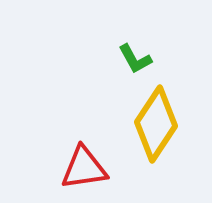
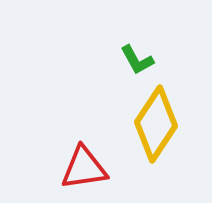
green L-shape: moved 2 px right, 1 px down
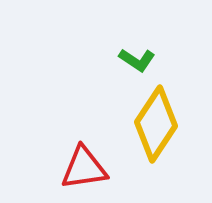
green L-shape: rotated 27 degrees counterclockwise
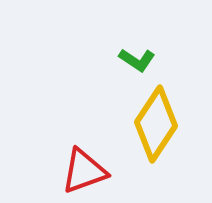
red triangle: moved 3 px down; rotated 12 degrees counterclockwise
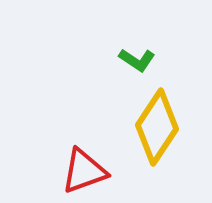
yellow diamond: moved 1 px right, 3 px down
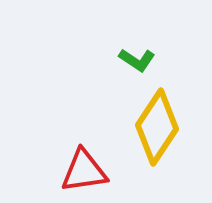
red triangle: rotated 12 degrees clockwise
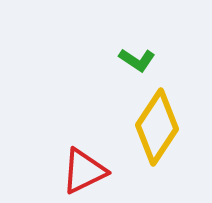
red triangle: rotated 18 degrees counterclockwise
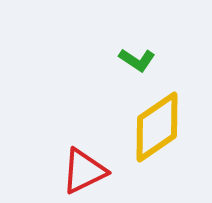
yellow diamond: rotated 22 degrees clockwise
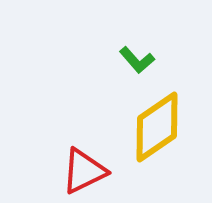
green L-shape: rotated 15 degrees clockwise
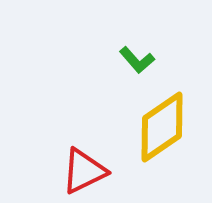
yellow diamond: moved 5 px right
